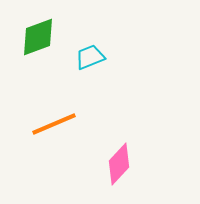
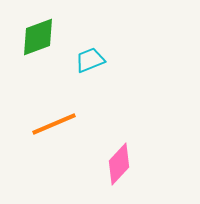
cyan trapezoid: moved 3 px down
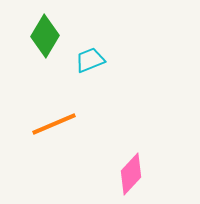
green diamond: moved 7 px right, 1 px up; rotated 39 degrees counterclockwise
pink diamond: moved 12 px right, 10 px down
